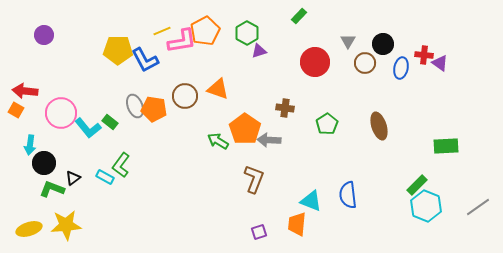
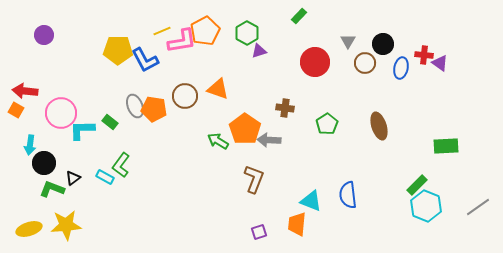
cyan L-shape at (88, 128): moved 6 px left, 2 px down; rotated 128 degrees clockwise
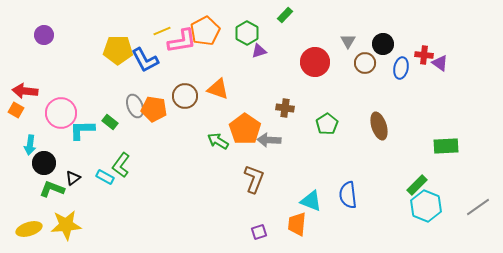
green rectangle at (299, 16): moved 14 px left, 1 px up
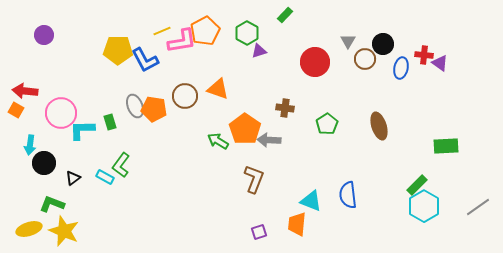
brown circle at (365, 63): moved 4 px up
green rectangle at (110, 122): rotated 35 degrees clockwise
green L-shape at (52, 189): moved 15 px down
cyan hexagon at (426, 206): moved 2 px left; rotated 8 degrees clockwise
yellow star at (66, 225): moved 2 px left, 6 px down; rotated 28 degrees clockwise
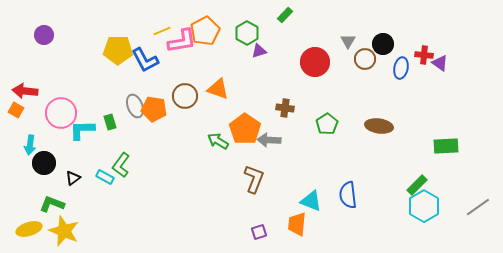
brown ellipse at (379, 126): rotated 64 degrees counterclockwise
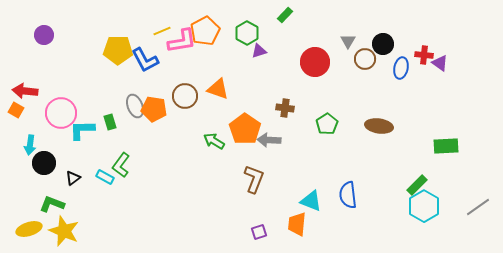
green arrow at (218, 141): moved 4 px left
